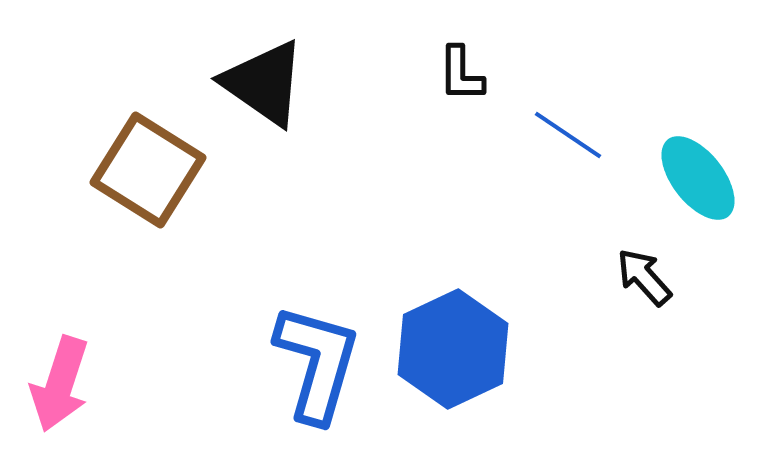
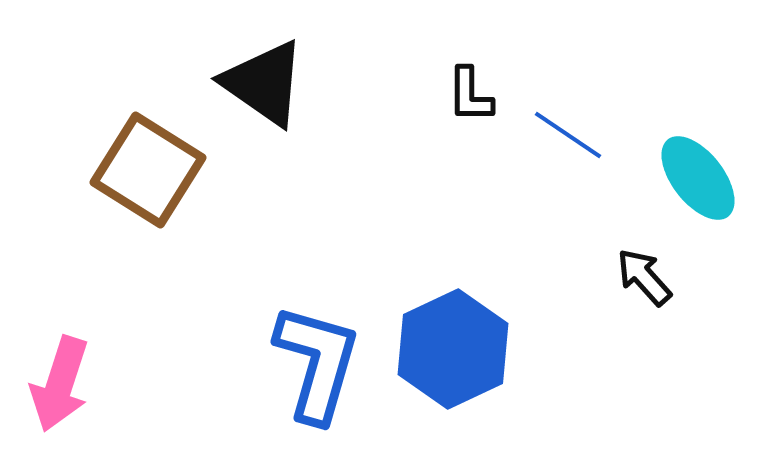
black L-shape: moved 9 px right, 21 px down
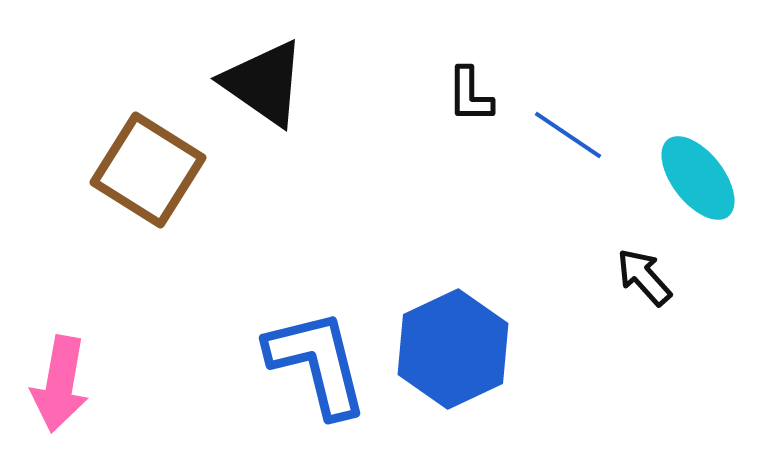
blue L-shape: rotated 30 degrees counterclockwise
pink arrow: rotated 8 degrees counterclockwise
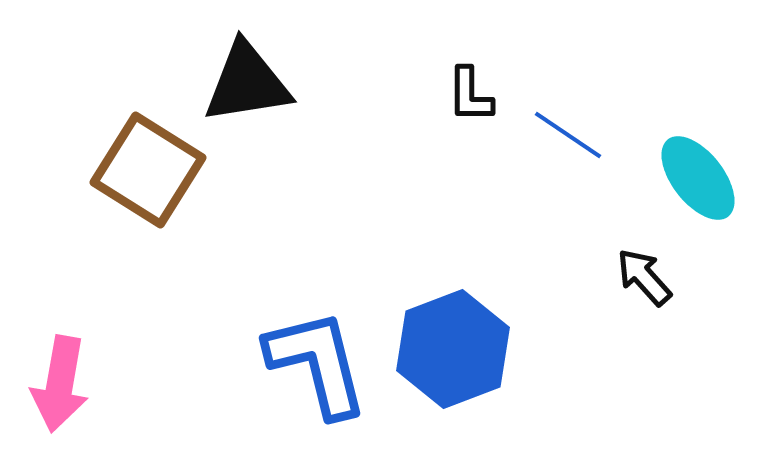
black triangle: moved 17 px left; rotated 44 degrees counterclockwise
blue hexagon: rotated 4 degrees clockwise
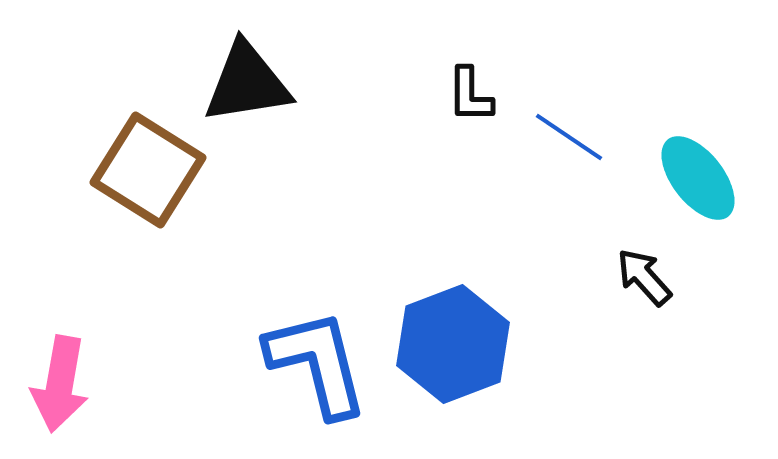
blue line: moved 1 px right, 2 px down
blue hexagon: moved 5 px up
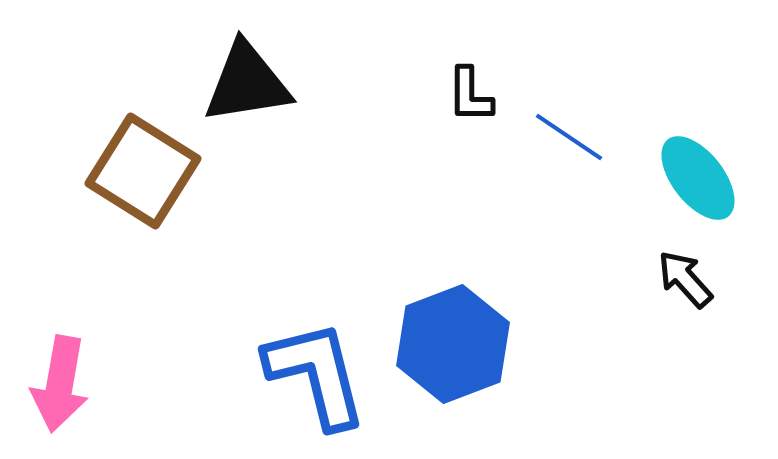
brown square: moved 5 px left, 1 px down
black arrow: moved 41 px right, 2 px down
blue L-shape: moved 1 px left, 11 px down
